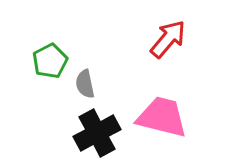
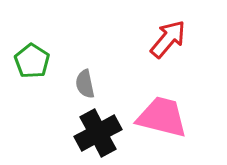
green pentagon: moved 18 px left; rotated 12 degrees counterclockwise
black cross: moved 1 px right
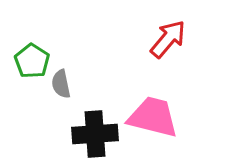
gray semicircle: moved 24 px left
pink trapezoid: moved 9 px left
black cross: moved 3 px left, 1 px down; rotated 24 degrees clockwise
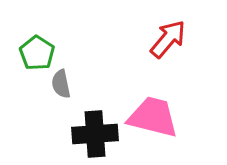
green pentagon: moved 5 px right, 8 px up
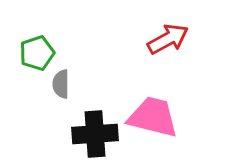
red arrow: rotated 21 degrees clockwise
green pentagon: rotated 20 degrees clockwise
gray semicircle: rotated 12 degrees clockwise
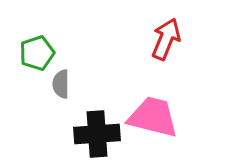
red arrow: moved 2 px left; rotated 39 degrees counterclockwise
black cross: moved 2 px right
